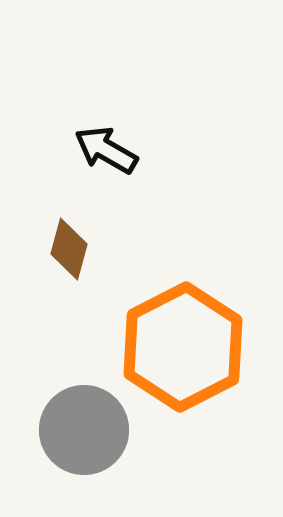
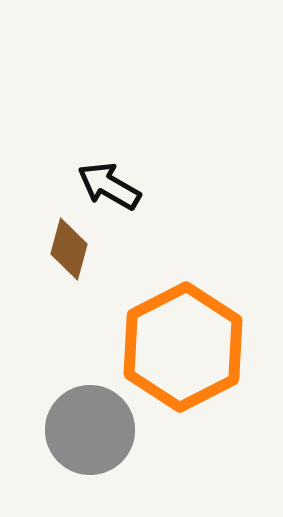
black arrow: moved 3 px right, 36 px down
gray circle: moved 6 px right
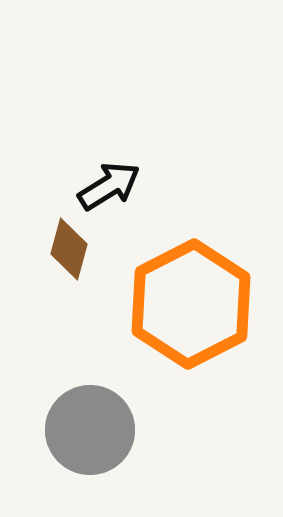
black arrow: rotated 118 degrees clockwise
orange hexagon: moved 8 px right, 43 px up
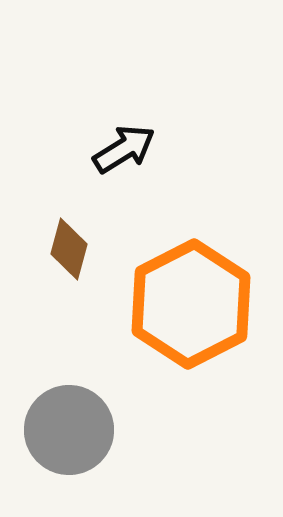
black arrow: moved 15 px right, 37 px up
gray circle: moved 21 px left
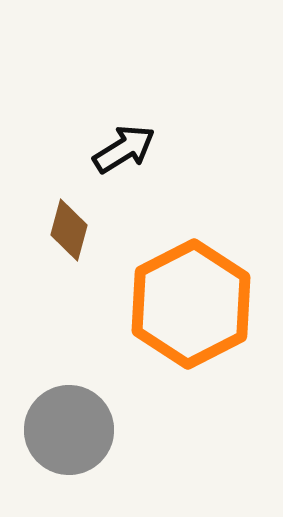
brown diamond: moved 19 px up
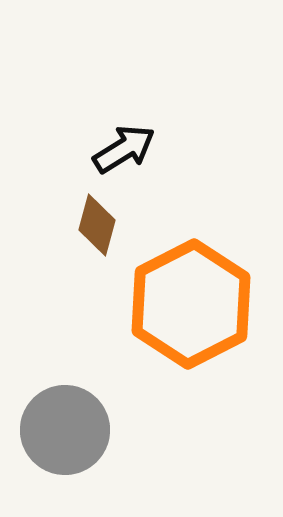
brown diamond: moved 28 px right, 5 px up
gray circle: moved 4 px left
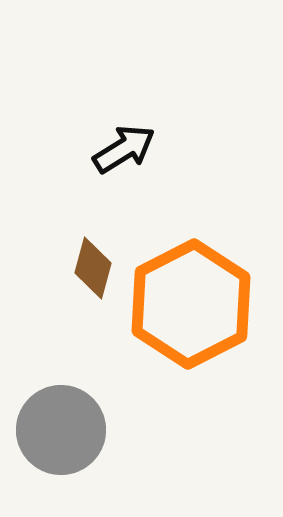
brown diamond: moved 4 px left, 43 px down
gray circle: moved 4 px left
